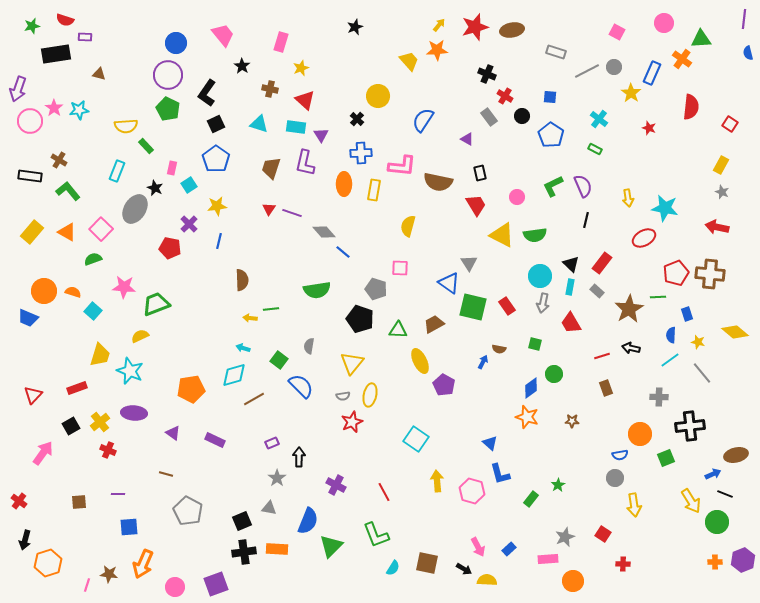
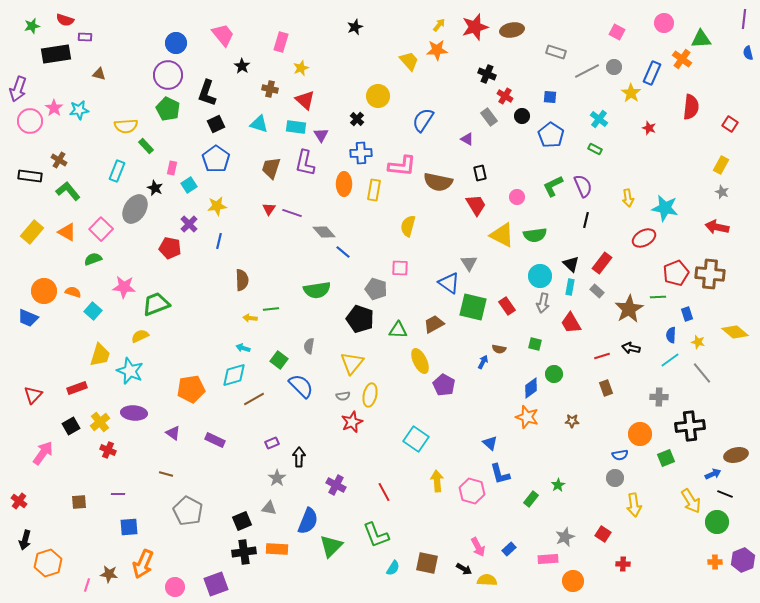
black L-shape at (207, 93): rotated 16 degrees counterclockwise
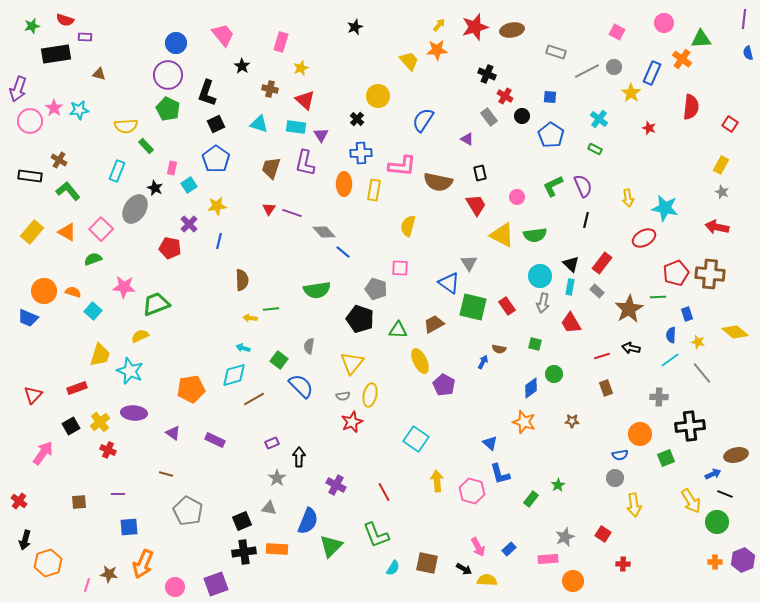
orange star at (527, 417): moved 3 px left, 5 px down
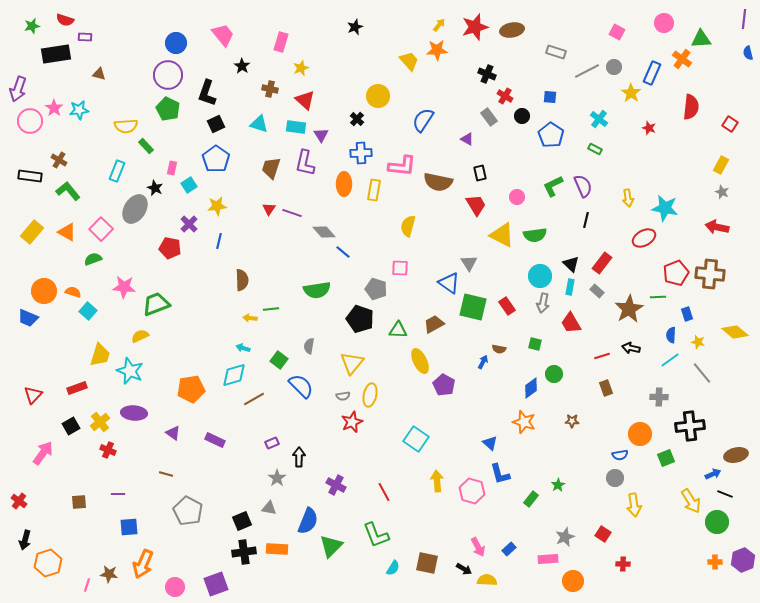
cyan square at (93, 311): moved 5 px left
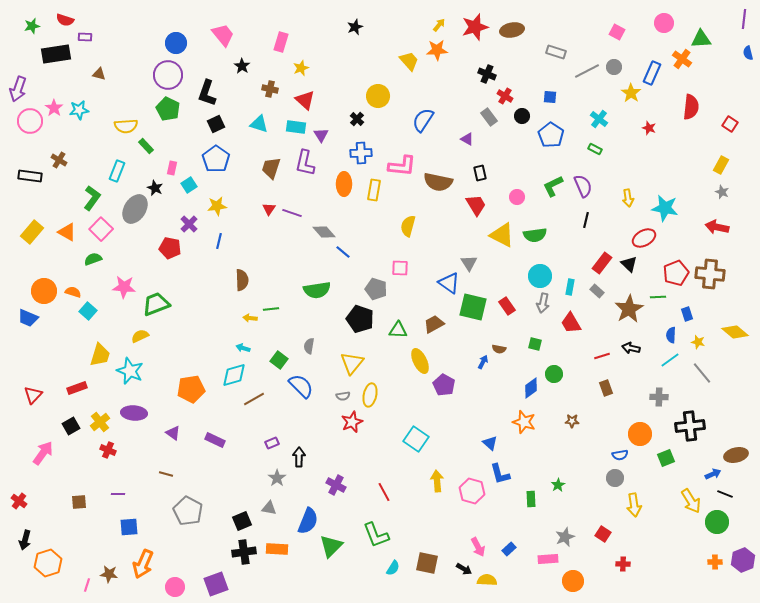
green L-shape at (68, 191): moved 24 px right, 7 px down; rotated 75 degrees clockwise
black triangle at (571, 264): moved 58 px right
green rectangle at (531, 499): rotated 42 degrees counterclockwise
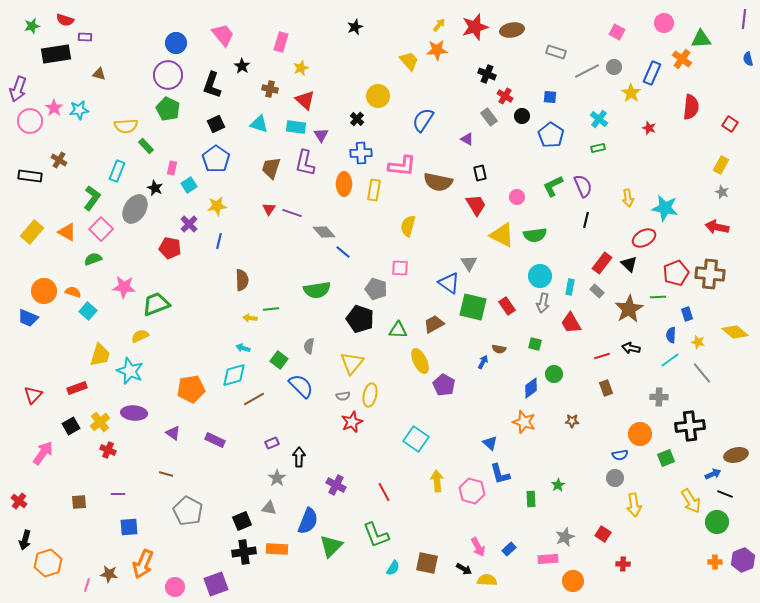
blue semicircle at (748, 53): moved 6 px down
black L-shape at (207, 93): moved 5 px right, 8 px up
green rectangle at (595, 149): moved 3 px right, 1 px up; rotated 40 degrees counterclockwise
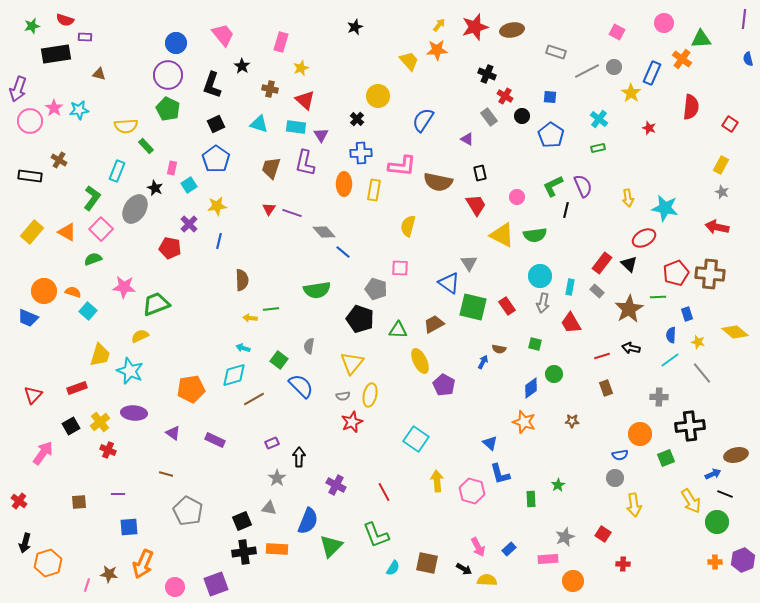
black line at (586, 220): moved 20 px left, 10 px up
black arrow at (25, 540): moved 3 px down
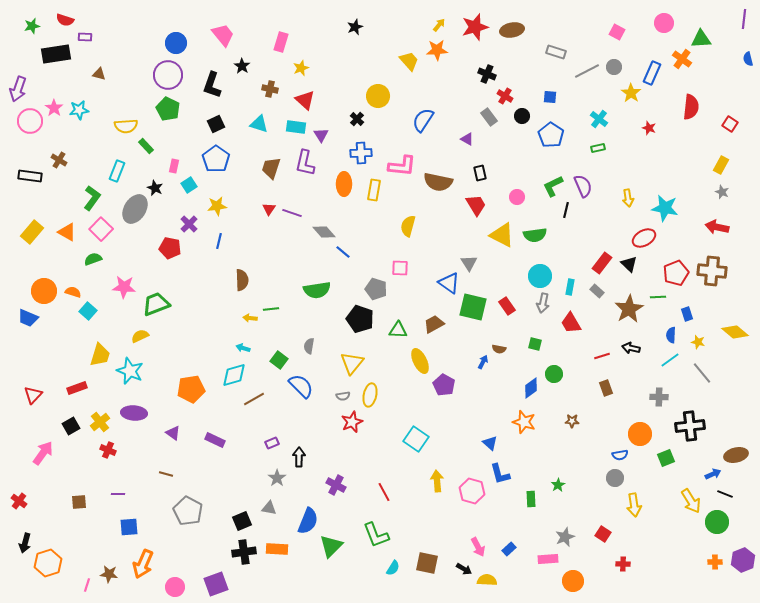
pink rectangle at (172, 168): moved 2 px right, 2 px up
brown cross at (710, 274): moved 2 px right, 3 px up
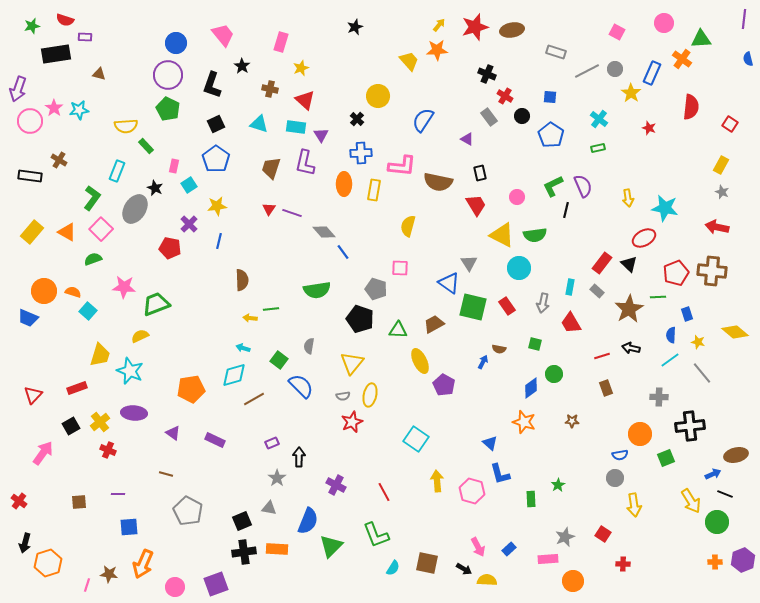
gray circle at (614, 67): moved 1 px right, 2 px down
blue line at (343, 252): rotated 14 degrees clockwise
cyan circle at (540, 276): moved 21 px left, 8 px up
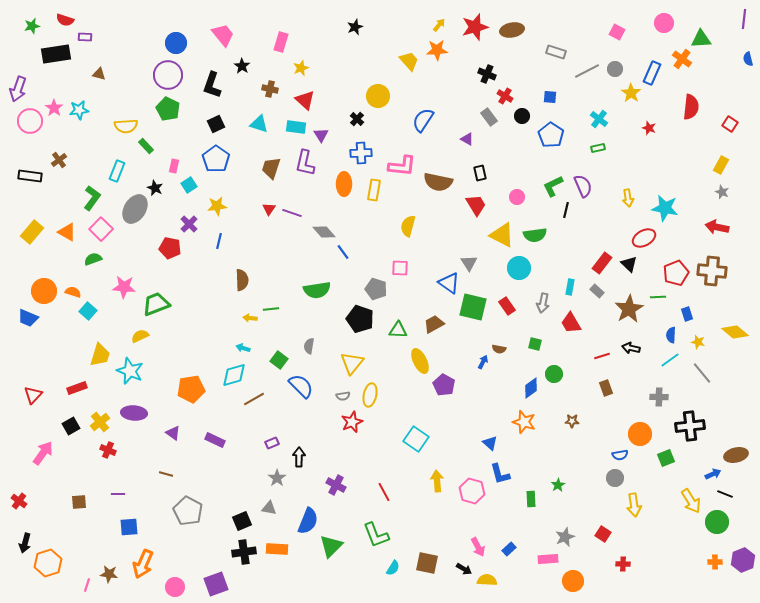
brown cross at (59, 160): rotated 21 degrees clockwise
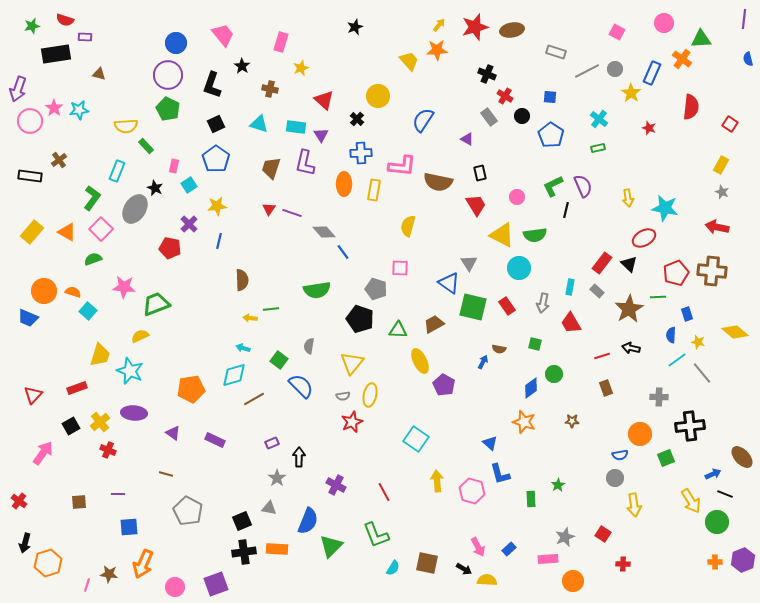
red triangle at (305, 100): moved 19 px right
cyan line at (670, 360): moved 7 px right
brown ellipse at (736, 455): moved 6 px right, 2 px down; rotated 60 degrees clockwise
